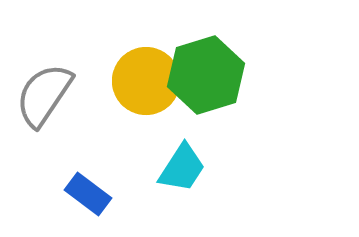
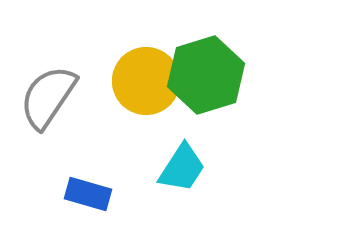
gray semicircle: moved 4 px right, 2 px down
blue rectangle: rotated 21 degrees counterclockwise
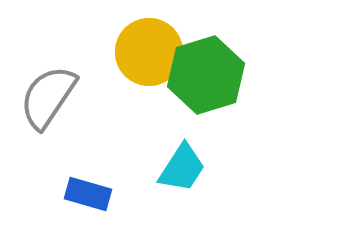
yellow circle: moved 3 px right, 29 px up
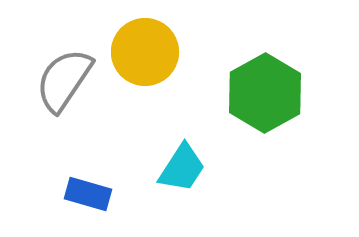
yellow circle: moved 4 px left
green hexagon: moved 59 px right, 18 px down; rotated 12 degrees counterclockwise
gray semicircle: moved 16 px right, 17 px up
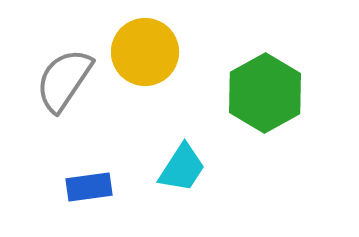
blue rectangle: moved 1 px right, 7 px up; rotated 24 degrees counterclockwise
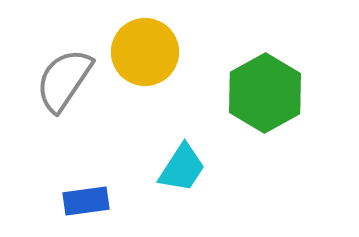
blue rectangle: moved 3 px left, 14 px down
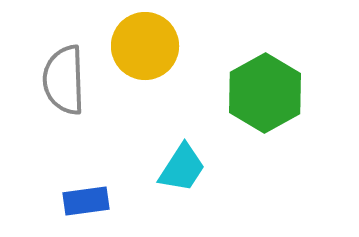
yellow circle: moved 6 px up
gray semicircle: rotated 36 degrees counterclockwise
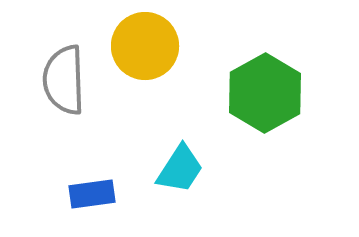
cyan trapezoid: moved 2 px left, 1 px down
blue rectangle: moved 6 px right, 7 px up
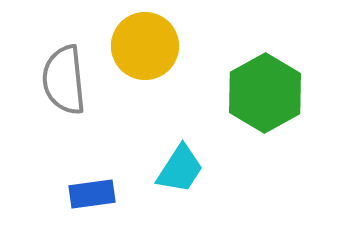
gray semicircle: rotated 4 degrees counterclockwise
